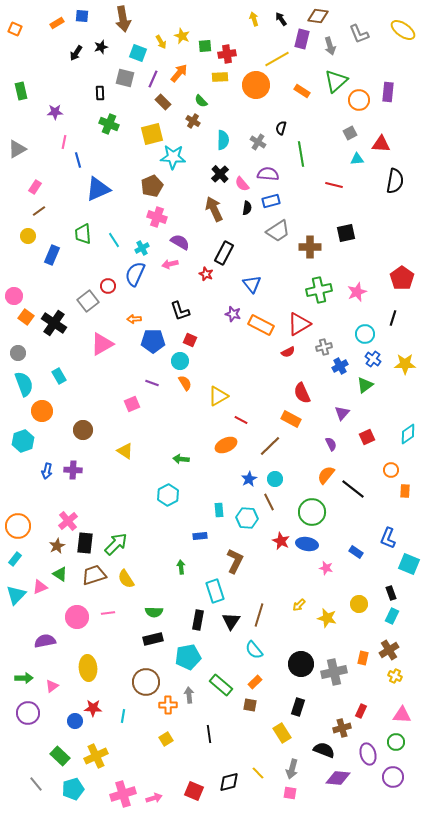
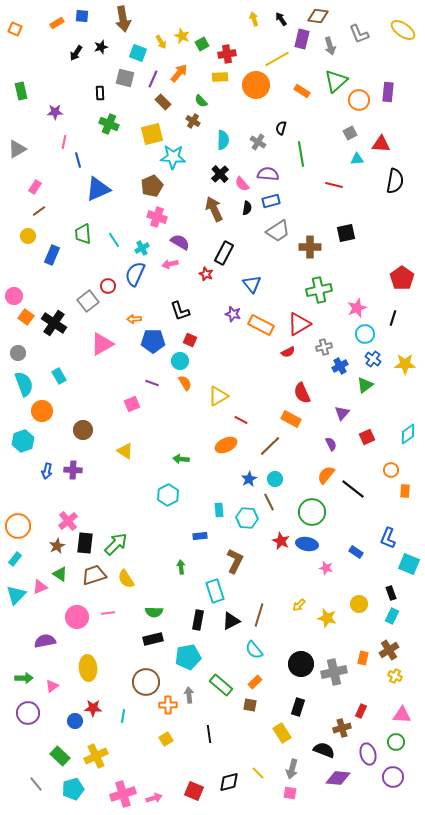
green square at (205, 46): moved 3 px left, 2 px up; rotated 24 degrees counterclockwise
pink star at (357, 292): moved 16 px down
black triangle at (231, 621): rotated 30 degrees clockwise
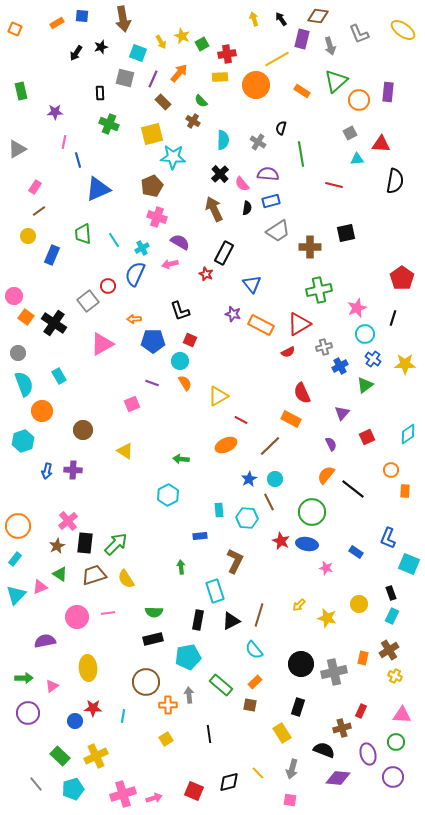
pink square at (290, 793): moved 7 px down
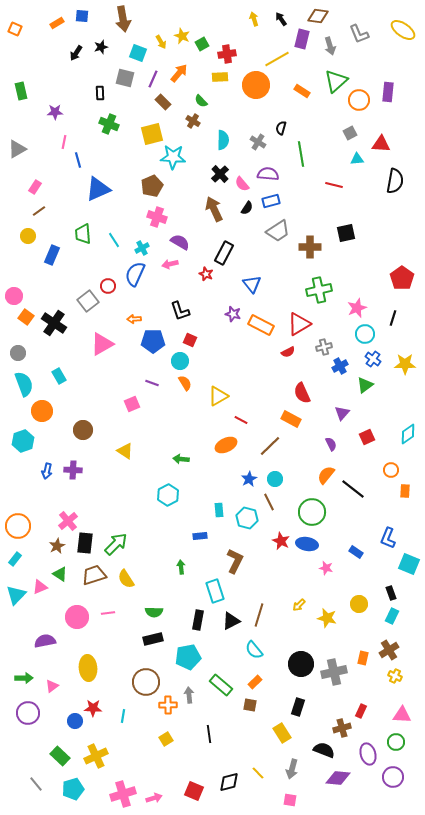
black semicircle at (247, 208): rotated 24 degrees clockwise
cyan hexagon at (247, 518): rotated 10 degrees clockwise
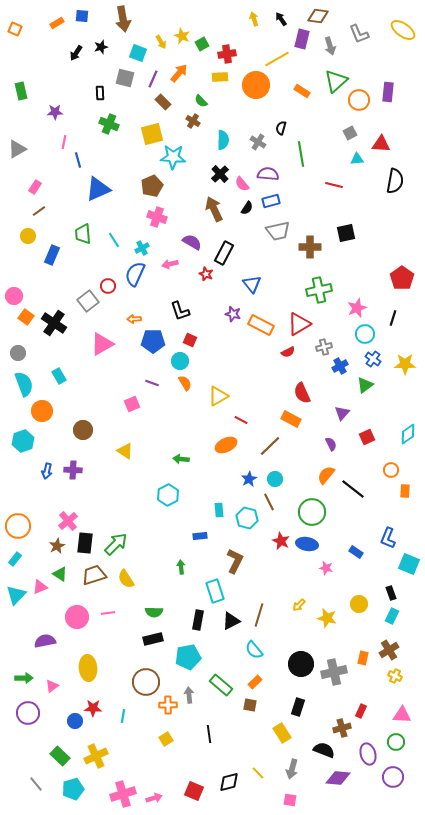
gray trapezoid at (278, 231): rotated 20 degrees clockwise
purple semicircle at (180, 242): moved 12 px right
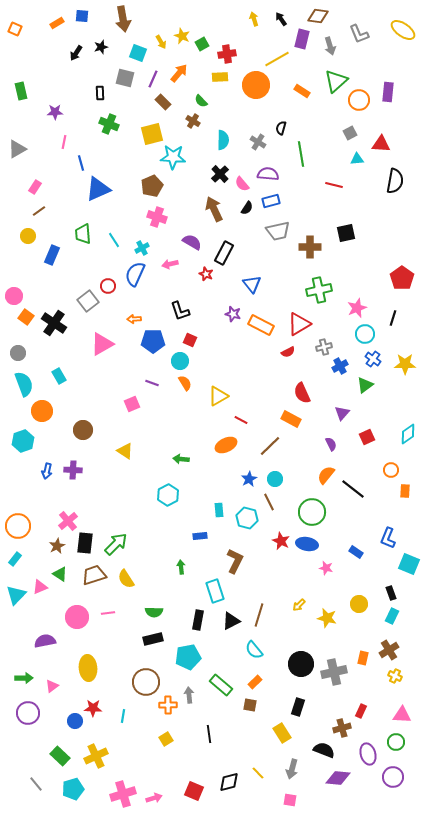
blue line at (78, 160): moved 3 px right, 3 px down
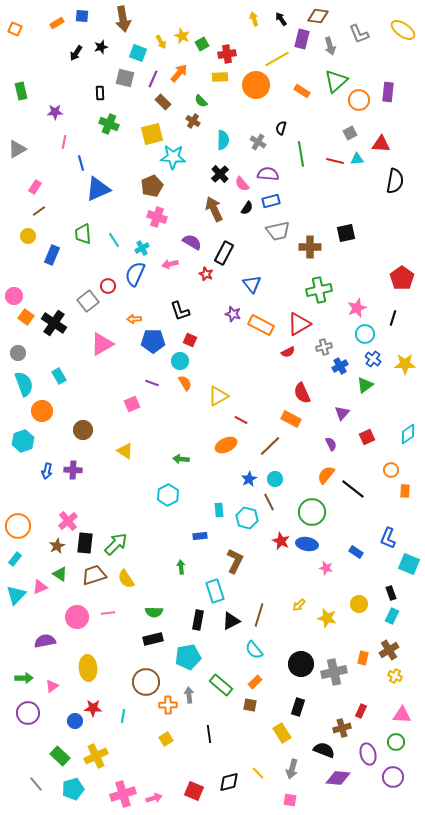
red line at (334, 185): moved 1 px right, 24 px up
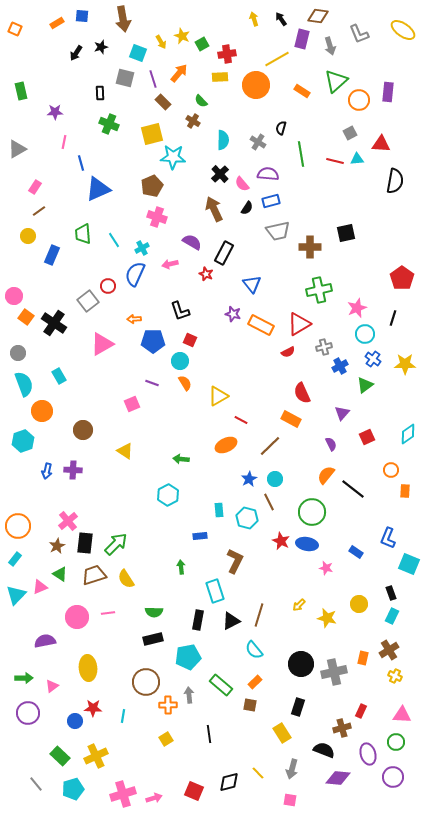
purple line at (153, 79): rotated 42 degrees counterclockwise
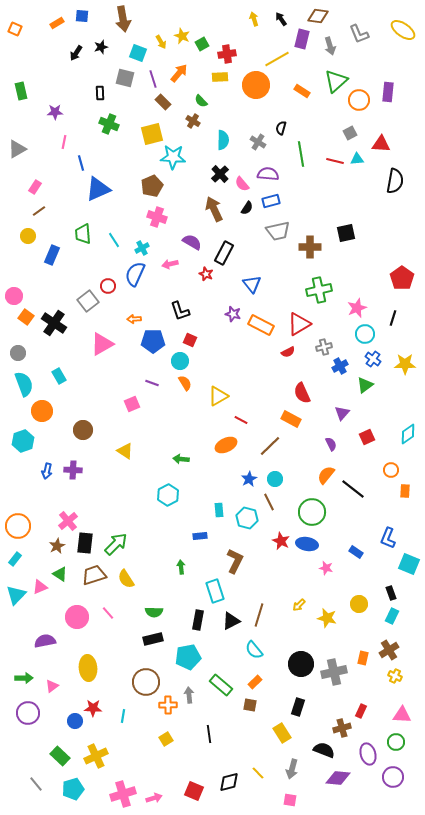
pink line at (108, 613): rotated 56 degrees clockwise
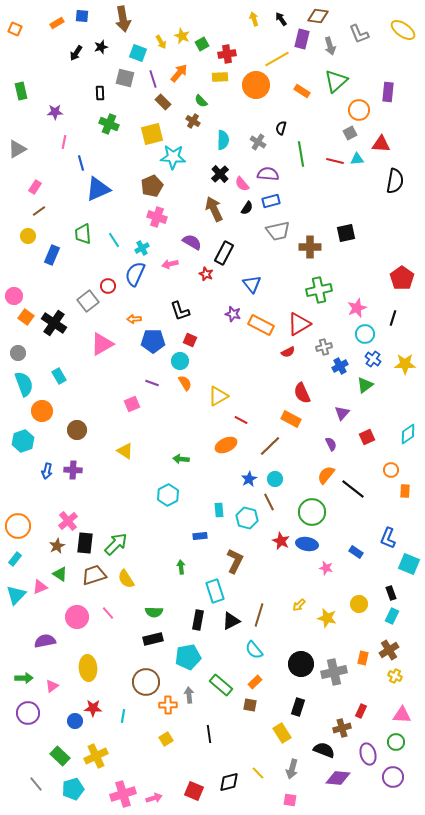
orange circle at (359, 100): moved 10 px down
brown circle at (83, 430): moved 6 px left
